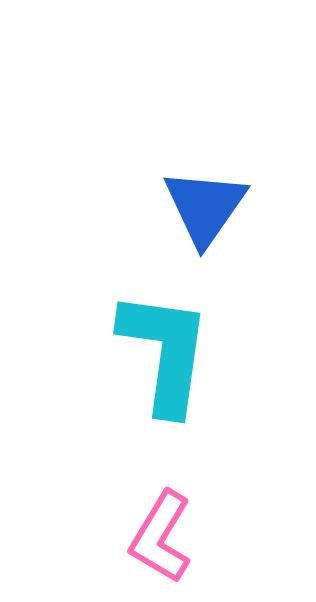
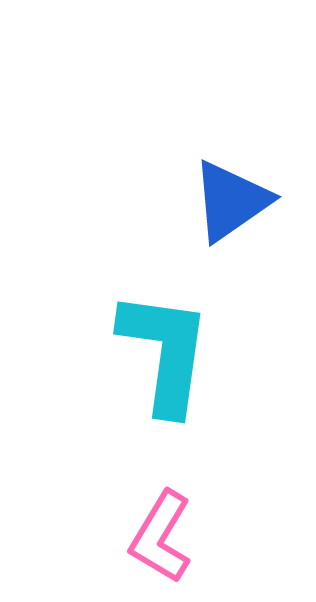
blue triangle: moved 26 px right, 6 px up; rotated 20 degrees clockwise
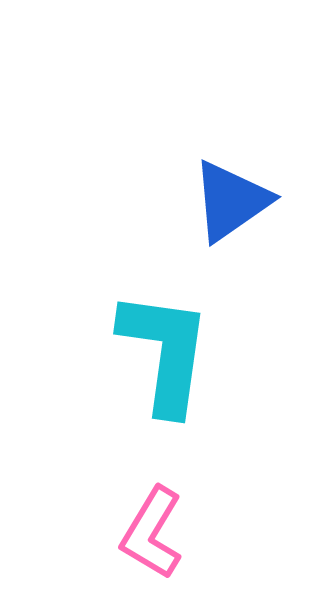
pink L-shape: moved 9 px left, 4 px up
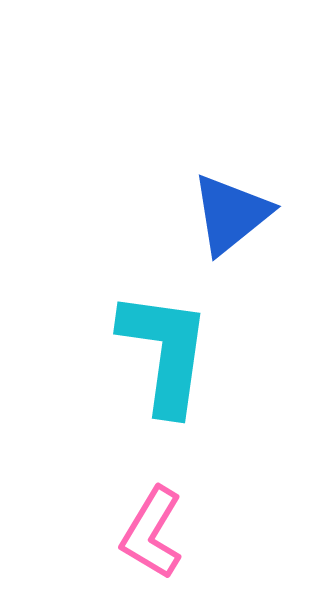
blue triangle: moved 13 px down; rotated 4 degrees counterclockwise
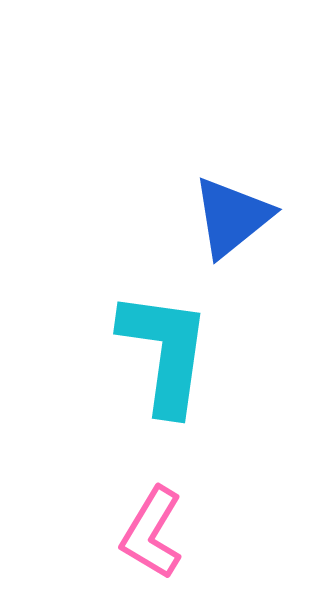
blue triangle: moved 1 px right, 3 px down
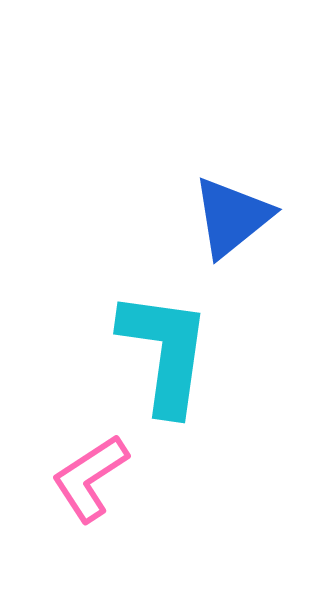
pink L-shape: moved 62 px left, 55 px up; rotated 26 degrees clockwise
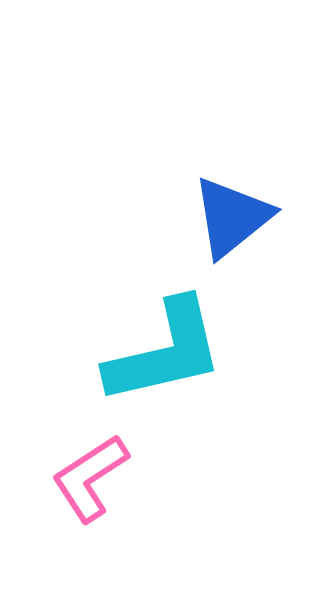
cyan L-shape: rotated 69 degrees clockwise
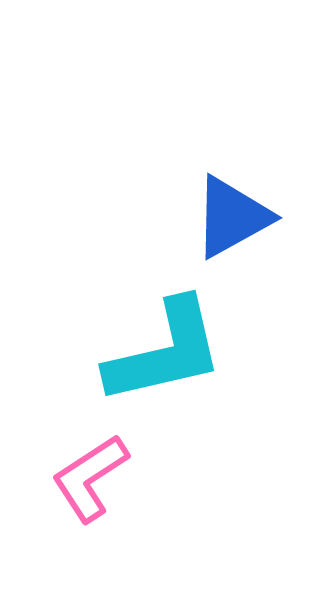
blue triangle: rotated 10 degrees clockwise
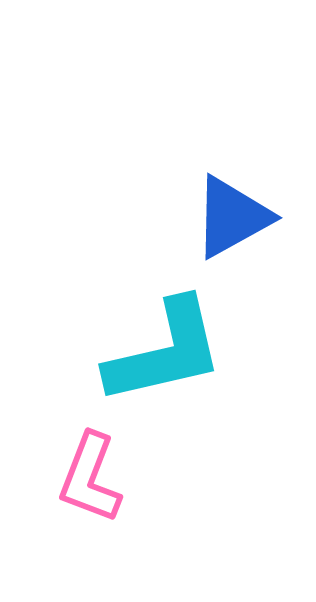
pink L-shape: rotated 36 degrees counterclockwise
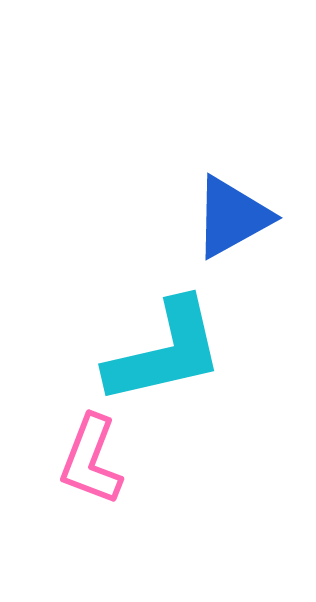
pink L-shape: moved 1 px right, 18 px up
